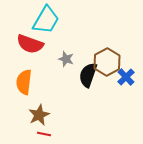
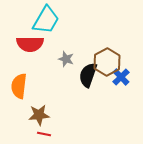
red semicircle: rotated 20 degrees counterclockwise
blue cross: moved 5 px left
orange semicircle: moved 5 px left, 4 px down
brown star: rotated 20 degrees clockwise
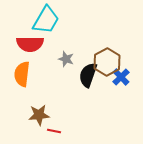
orange semicircle: moved 3 px right, 12 px up
red line: moved 10 px right, 3 px up
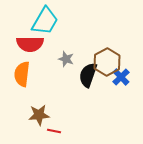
cyan trapezoid: moved 1 px left, 1 px down
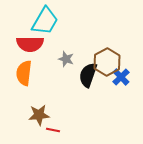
orange semicircle: moved 2 px right, 1 px up
red line: moved 1 px left, 1 px up
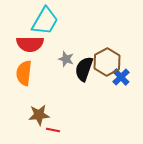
black semicircle: moved 4 px left, 6 px up
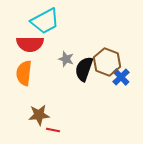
cyan trapezoid: rotated 32 degrees clockwise
brown hexagon: rotated 12 degrees counterclockwise
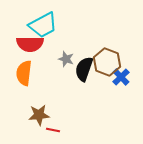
cyan trapezoid: moved 2 px left, 4 px down
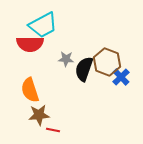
gray star: rotated 14 degrees counterclockwise
orange semicircle: moved 6 px right, 17 px down; rotated 25 degrees counterclockwise
